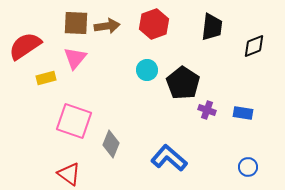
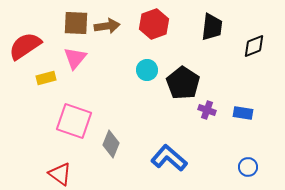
red triangle: moved 9 px left
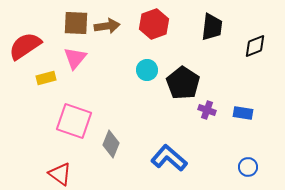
black diamond: moved 1 px right
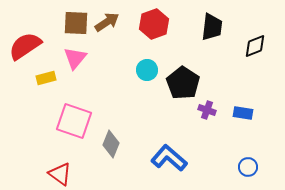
brown arrow: moved 4 px up; rotated 25 degrees counterclockwise
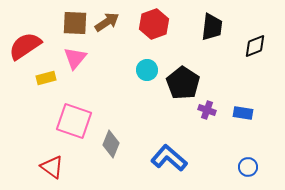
brown square: moved 1 px left
red triangle: moved 8 px left, 7 px up
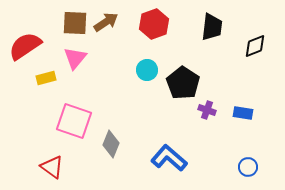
brown arrow: moved 1 px left
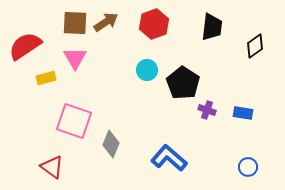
black diamond: rotated 15 degrees counterclockwise
pink triangle: rotated 10 degrees counterclockwise
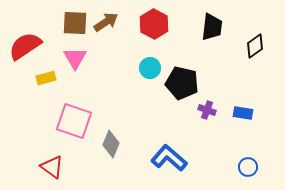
red hexagon: rotated 12 degrees counterclockwise
cyan circle: moved 3 px right, 2 px up
black pentagon: moved 1 px left; rotated 20 degrees counterclockwise
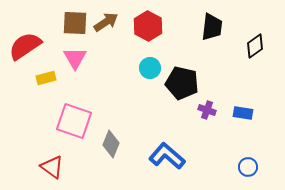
red hexagon: moved 6 px left, 2 px down
blue L-shape: moved 2 px left, 2 px up
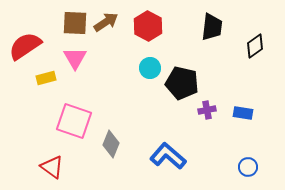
purple cross: rotated 30 degrees counterclockwise
blue L-shape: moved 1 px right
